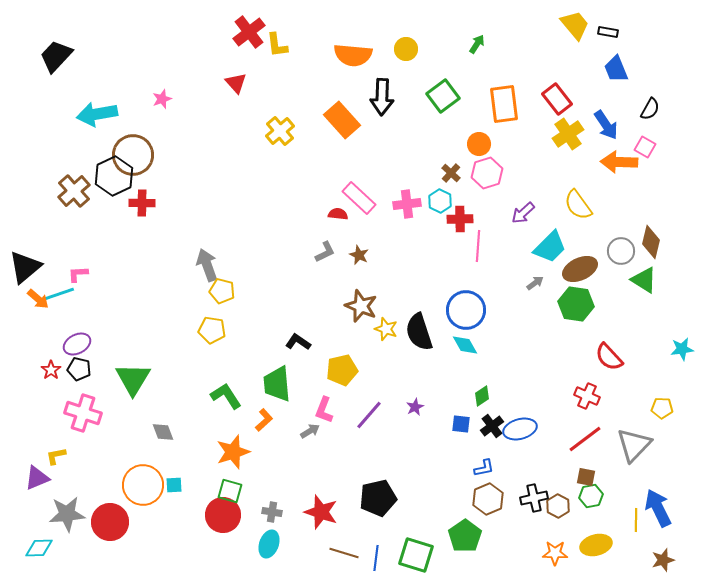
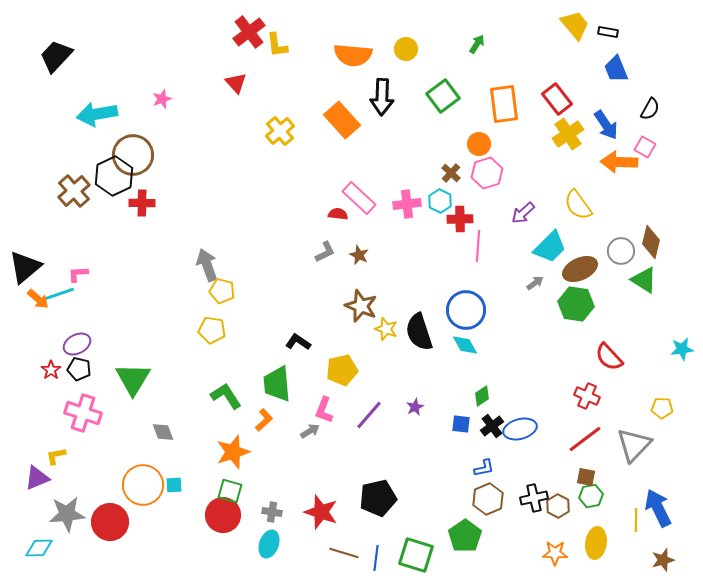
yellow ellipse at (596, 545): moved 2 px up; rotated 68 degrees counterclockwise
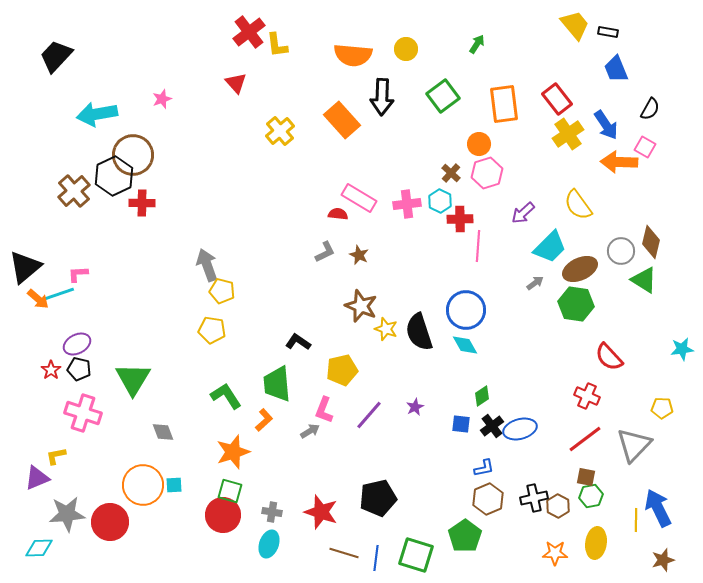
pink rectangle at (359, 198): rotated 12 degrees counterclockwise
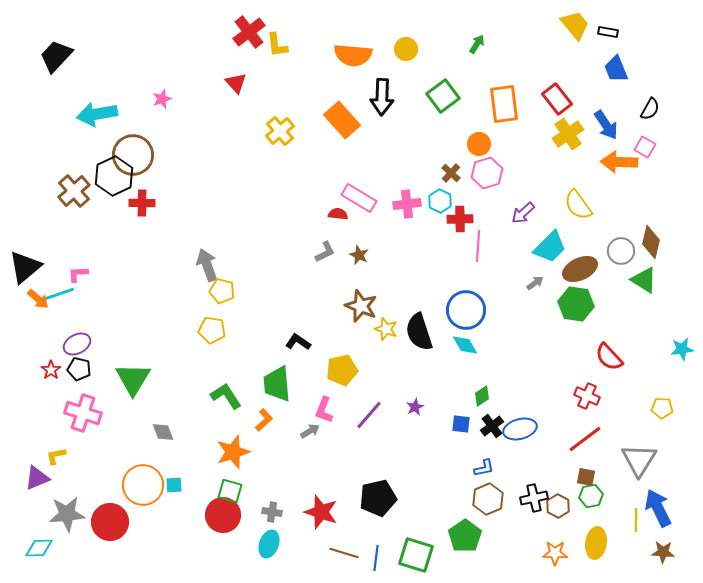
gray triangle at (634, 445): moved 5 px right, 15 px down; rotated 12 degrees counterclockwise
brown star at (663, 560): moved 8 px up; rotated 20 degrees clockwise
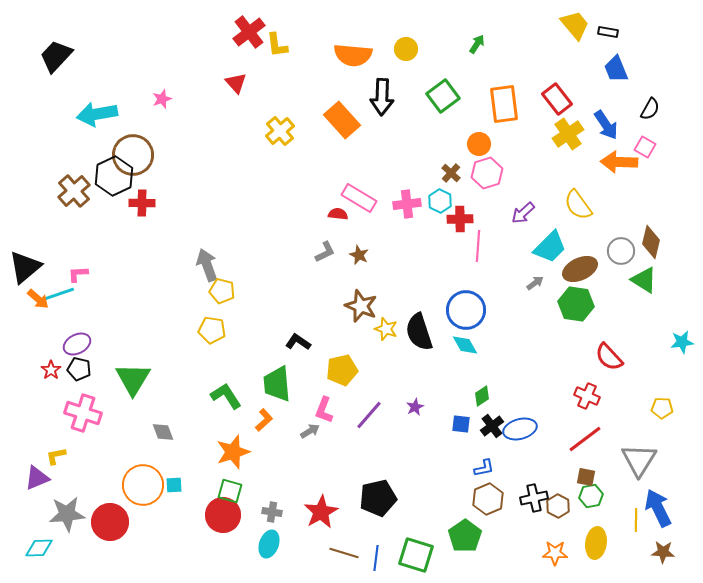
cyan star at (682, 349): moved 7 px up
red star at (321, 512): rotated 24 degrees clockwise
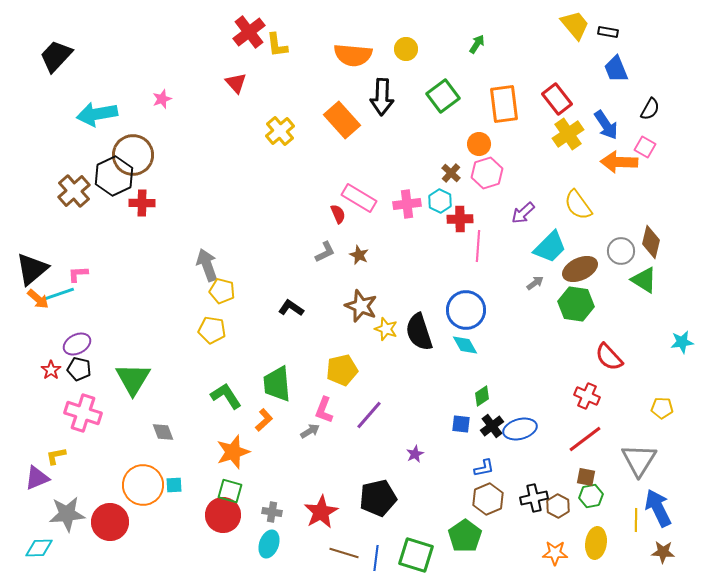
red semicircle at (338, 214): rotated 60 degrees clockwise
black triangle at (25, 267): moved 7 px right, 2 px down
black L-shape at (298, 342): moved 7 px left, 34 px up
purple star at (415, 407): moved 47 px down
